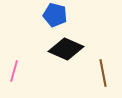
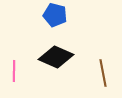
black diamond: moved 10 px left, 8 px down
pink line: rotated 15 degrees counterclockwise
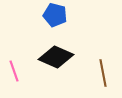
pink line: rotated 20 degrees counterclockwise
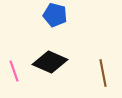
black diamond: moved 6 px left, 5 px down
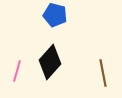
black diamond: rotated 72 degrees counterclockwise
pink line: moved 3 px right; rotated 35 degrees clockwise
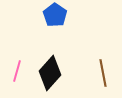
blue pentagon: rotated 20 degrees clockwise
black diamond: moved 11 px down
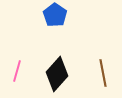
black diamond: moved 7 px right, 1 px down
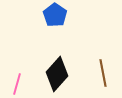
pink line: moved 13 px down
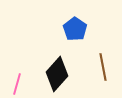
blue pentagon: moved 20 px right, 14 px down
brown line: moved 6 px up
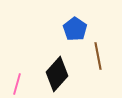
brown line: moved 5 px left, 11 px up
